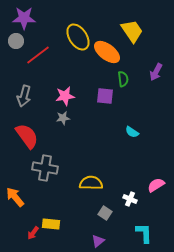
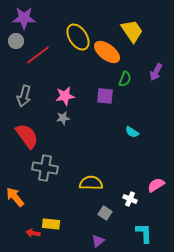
green semicircle: moved 2 px right; rotated 28 degrees clockwise
red arrow: rotated 64 degrees clockwise
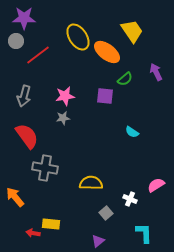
purple arrow: rotated 126 degrees clockwise
green semicircle: rotated 28 degrees clockwise
gray square: moved 1 px right; rotated 16 degrees clockwise
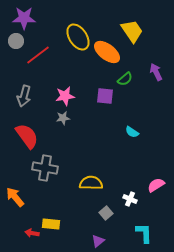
red arrow: moved 1 px left
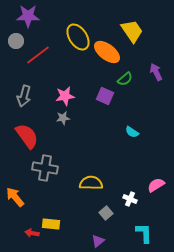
purple star: moved 4 px right, 2 px up
purple square: rotated 18 degrees clockwise
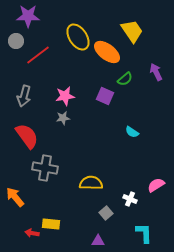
purple triangle: rotated 40 degrees clockwise
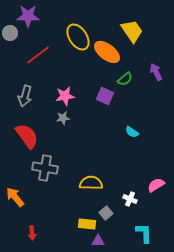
gray circle: moved 6 px left, 8 px up
gray arrow: moved 1 px right
yellow rectangle: moved 36 px right
red arrow: rotated 104 degrees counterclockwise
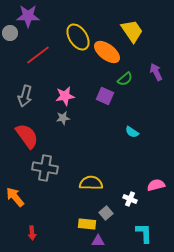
pink semicircle: rotated 18 degrees clockwise
